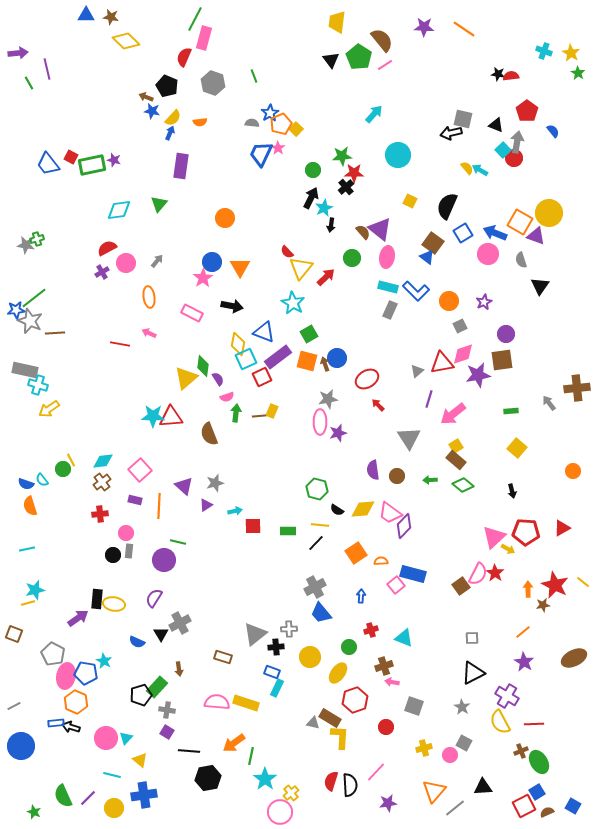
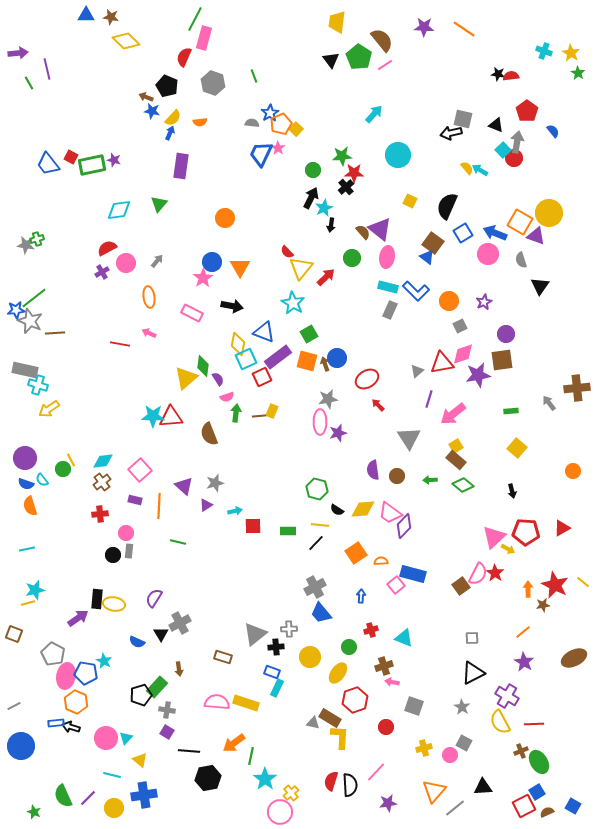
purple circle at (164, 560): moved 139 px left, 102 px up
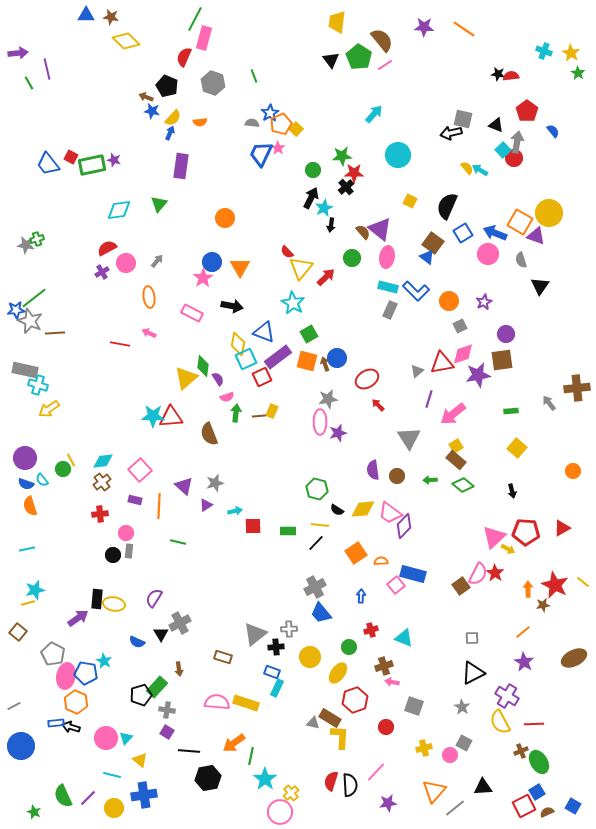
brown square at (14, 634): moved 4 px right, 2 px up; rotated 18 degrees clockwise
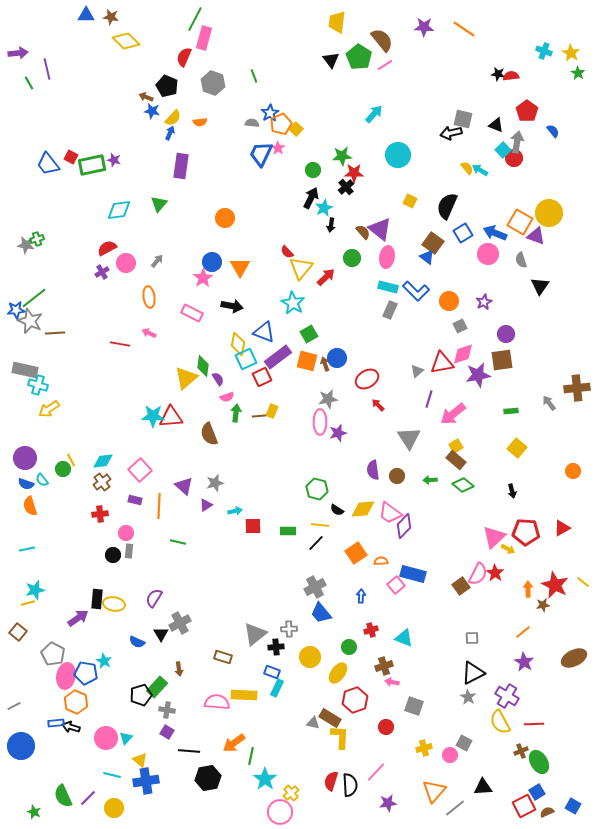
yellow rectangle at (246, 703): moved 2 px left, 8 px up; rotated 15 degrees counterclockwise
gray star at (462, 707): moved 6 px right, 10 px up
blue cross at (144, 795): moved 2 px right, 14 px up
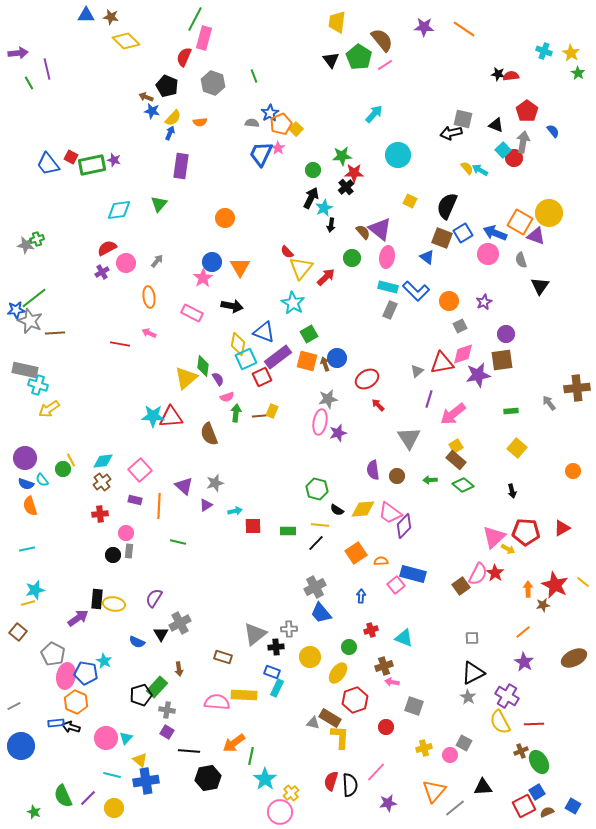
gray arrow at (517, 142): moved 6 px right
brown square at (433, 243): moved 9 px right, 5 px up; rotated 15 degrees counterclockwise
pink ellipse at (320, 422): rotated 10 degrees clockwise
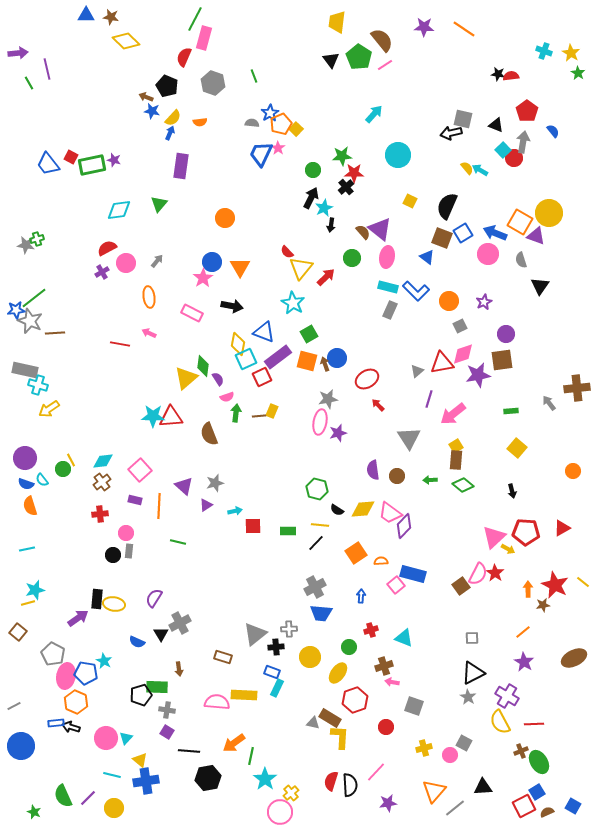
brown rectangle at (456, 460): rotated 54 degrees clockwise
blue trapezoid at (321, 613): rotated 45 degrees counterclockwise
green rectangle at (157, 687): rotated 50 degrees clockwise
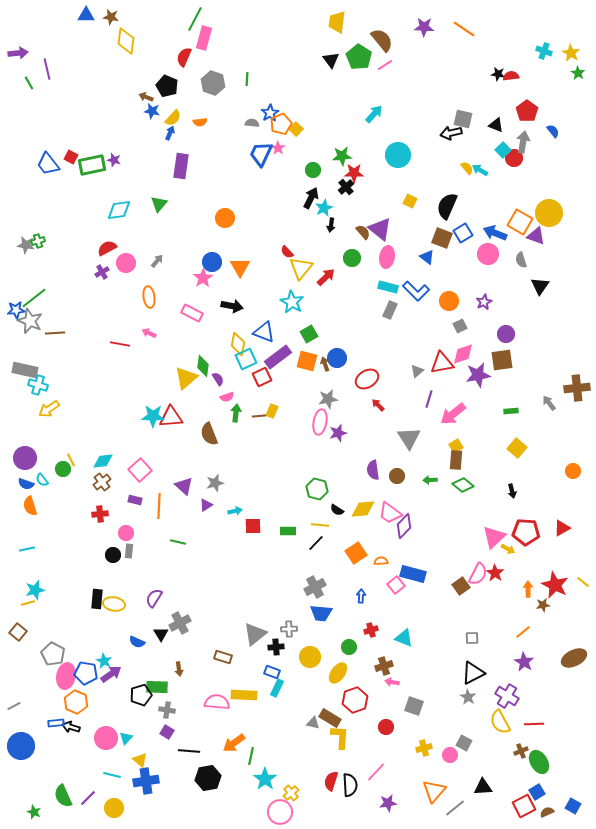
yellow diamond at (126, 41): rotated 52 degrees clockwise
green line at (254, 76): moved 7 px left, 3 px down; rotated 24 degrees clockwise
green cross at (37, 239): moved 1 px right, 2 px down
cyan star at (293, 303): moved 1 px left, 1 px up
purple arrow at (78, 618): moved 33 px right, 56 px down
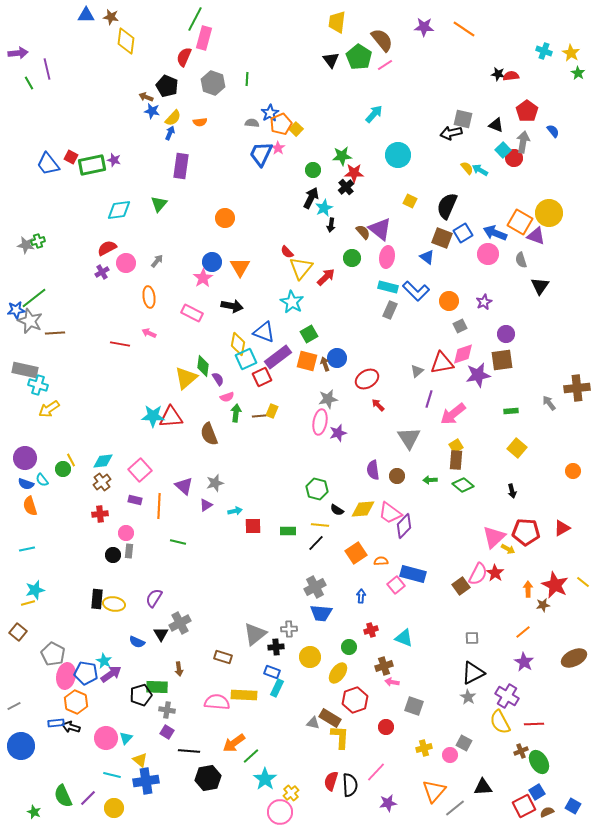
green line at (251, 756): rotated 36 degrees clockwise
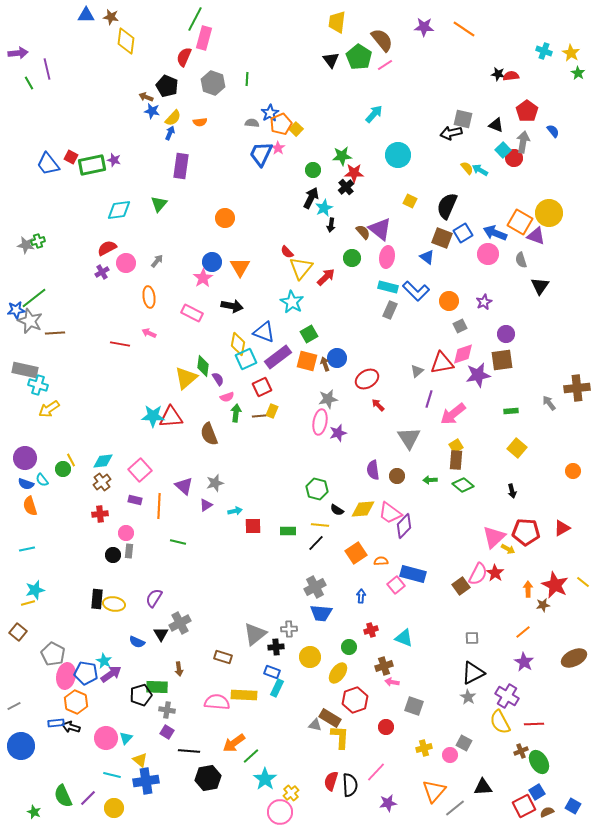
red square at (262, 377): moved 10 px down
gray triangle at (313, 723): moved 2 px right, 2 px down
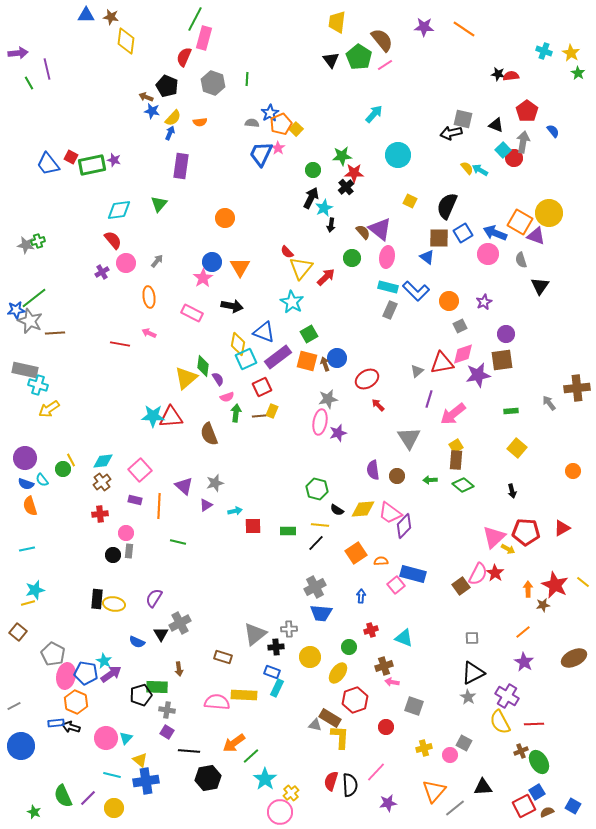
brown square at (442, 238): moved 3 px left; rotated 20 degrees counterclockwise
red semicircle at (107, 248): moved 6 px right, 8 px up; rotated 78 degrees clockwise
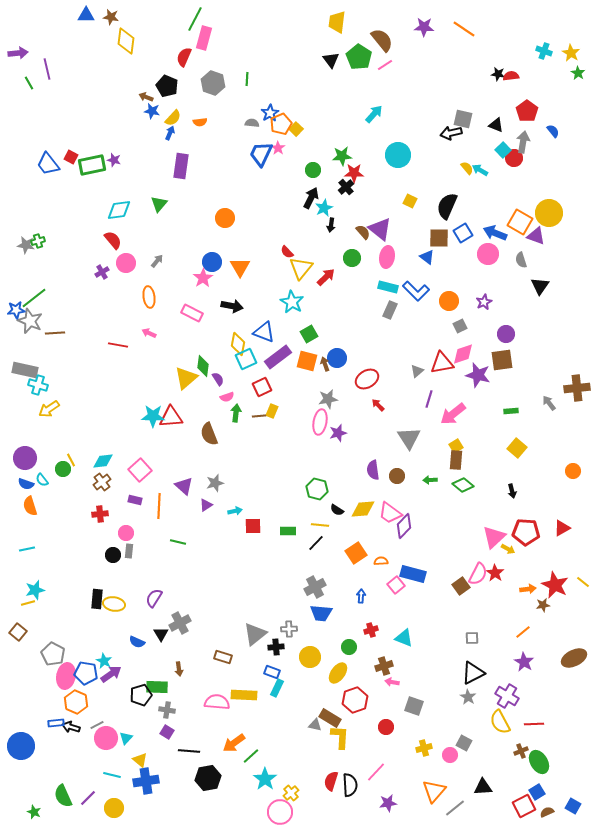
red line at (120, 344): moved 2 px left, 1 px down
purple star at (478, 375): rotated 25 degrees clockwise
orange arrow at (528, 589): rotated 84 degrees clockwise
gray line at (14, 706): moved 83 px right, 19 px down
